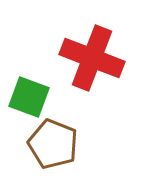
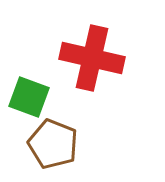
red cross: rotated 8 degrees counterclockwise
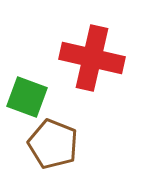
green square: moved 2 px left
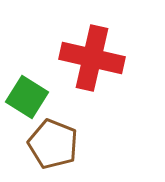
green square: rotated 12 degrees clockwise
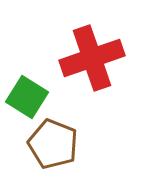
red cross: rotated 32 degrees counterclockwise
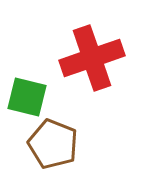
green square: rotated 18 degrees counterclockwise
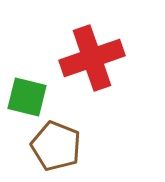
brown pentagon: moved 3 px right, 2 px down
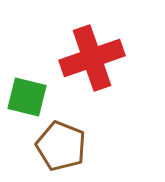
brown pentagon: moved 5 px right
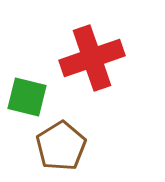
brown pentagon: rotated 18 degrees clockwise
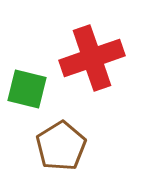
green square: moved 8 px up
